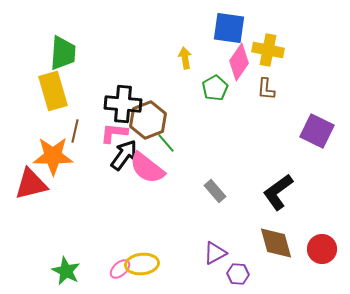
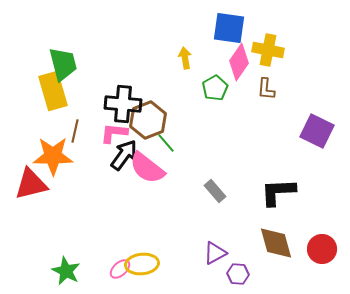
green trapezoid: moved 11 px down; rotated 18 degrees counterclockwise
black L-shape: rotated 33 degrees clockwise
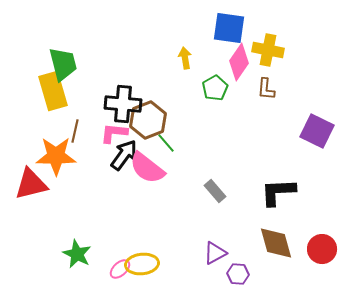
orange star: moved 3 px right
green star: moved 11 px right, 17 px up
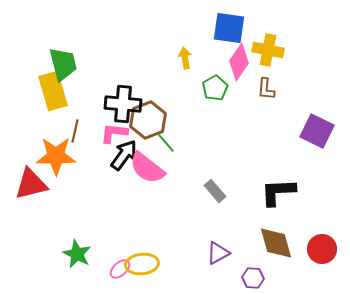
purple triangle: moved 3 px right
purple hexagon: moved 15 px right, 4 px down
